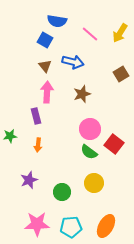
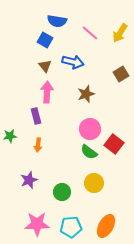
pink line: moved 1 px up
brown star: moved 4 px right
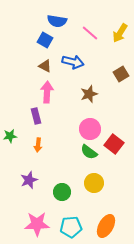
brown triangle: rotated 24 degrees counterclockwise
brown star: moved 3 px right
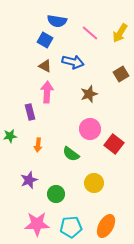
purple rectangle: moved 6 px left, 4 px up
green semicircle: moved 18 px left, 2 px down
green circle: moved 6 px left, 2 px down
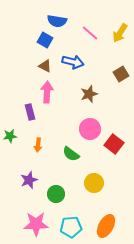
pink star: moved 1 px left
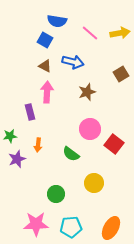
yellow arrow: rotated 132 degrees counterclockwise
brown star: moved 2 px left, 2 px up
purple star: moved 12 px left, 21 px up
orange ellipse: moved 5 px right, 2 px down
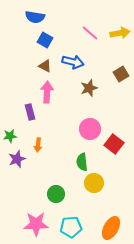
blue semicircle: moved 22 px left, 4 px up
brown star: moved 2 px right, 4 px up
green semicircle: moved 11 px right, 8 px down; rotated 48 degrees clockwise
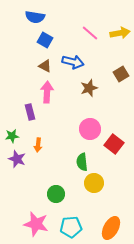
green star: moved 2 px right
purple star: rotated 30 degrees counterclockwise
pink star: rotated 15 degrees clockwise
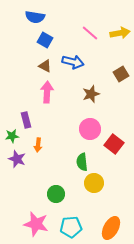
brown star: moved 2 px right, 6 px down
purple rectangle: moved 4 px left, 8 px down
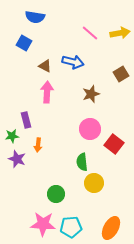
blue square: moved 21 px left, 3 px down
pink star: moved 7 px right; rotated 10 degrees counterclockwise
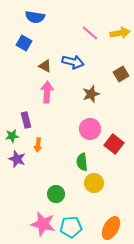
pink star: rotated 10 degrees clockwise
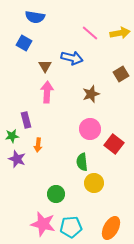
blue arrow: moved 1 px left, 4 px up
brown triangle: rotated 32 degrees clockwise
